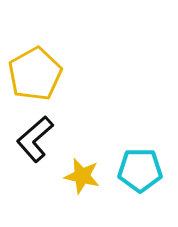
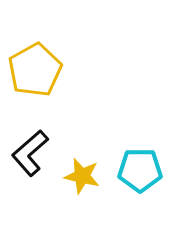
yellow pentagon: moved 4 px up
black L-shape: moved 5 px left, 14 px down
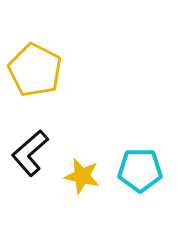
yellow pentagon: rotated 16 degrees counterclockwise
